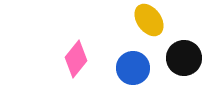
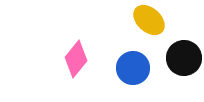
yellow ellipse: rotated 12 degrees counterclockwise
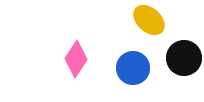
pink diamond: rotated 6 degrees counterclockwise
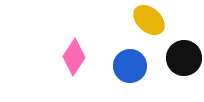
pink diamond: moved 2 px left, 2 px up
blue circle: moved 3 px left, 2 px up
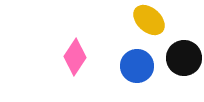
pink diamond: moved 1 px right
blue circle: moved 7 px right
